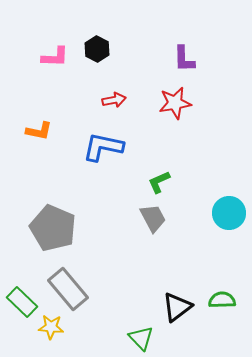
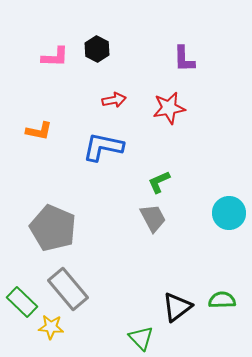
red star: moved 6 px left, 5 px down
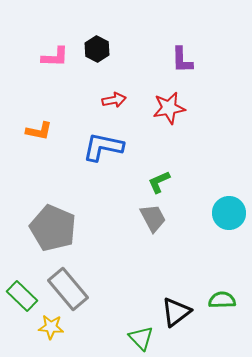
purple L-shape: moved 2 px left, 1 px down
green rectangle: moved 6 px up
black triangle: moved 1 px left, 5 px down
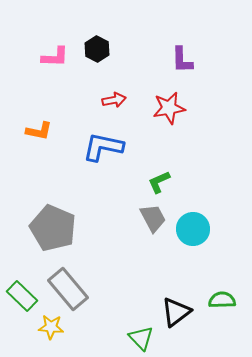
cyan circle: moved 36 px left, 16 px down
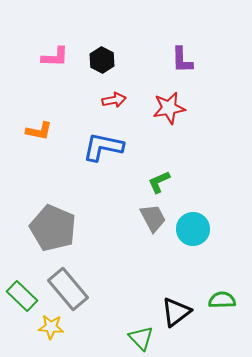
black hexagon: moved 5 px right, 11 px down
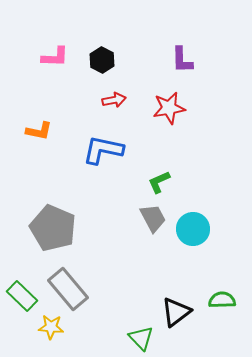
blue L-shape: moved 3 px down
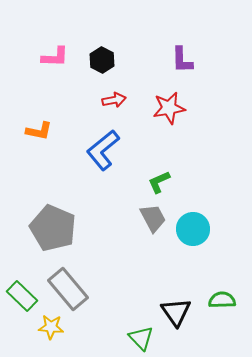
blue L-shape: rotated 51 degrees counterclockwise
black triangle: rotated 28 degrees counterclockwise
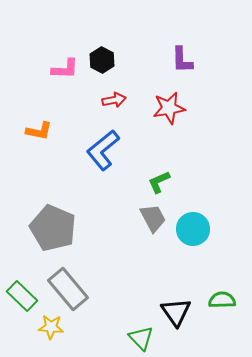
pink L-shape: moved 10 px right, 12 px down
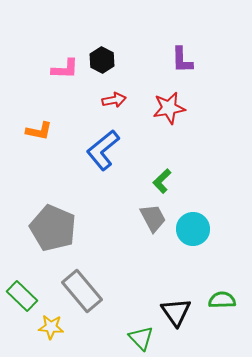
green L-shape: moved 3 px right, 1 px up; rotated 20 degrees counterclockwise
gray rectangle: moved 14 px right, 2 px down
